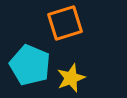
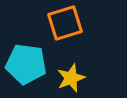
cyan pentagon: moved 4 px left, 1 px up; rotated 15 degrees counterclockwise
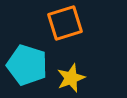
cyan pentagon: moved 1 px right, 1 px down; rotated 9 degrees clockwise
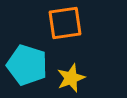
orange square: rotated 9 degrees clockwise
